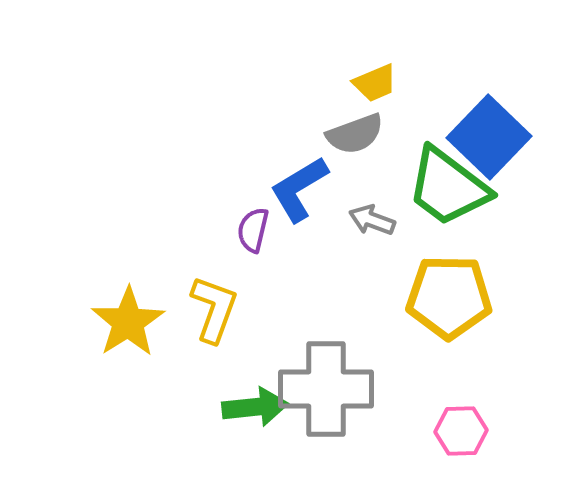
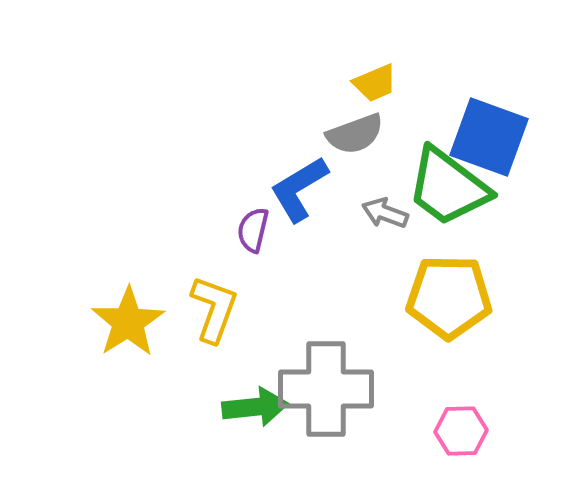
blue square: rotated 24 degrees counterclockwise
gray arrow: moved 13 px right, 7 px up
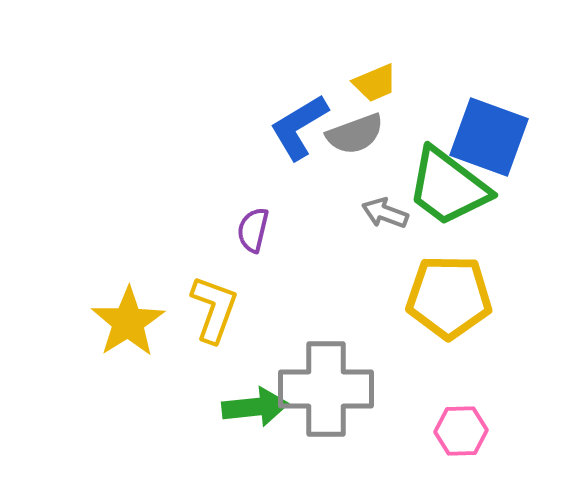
blue L-shape: moved 62 px up
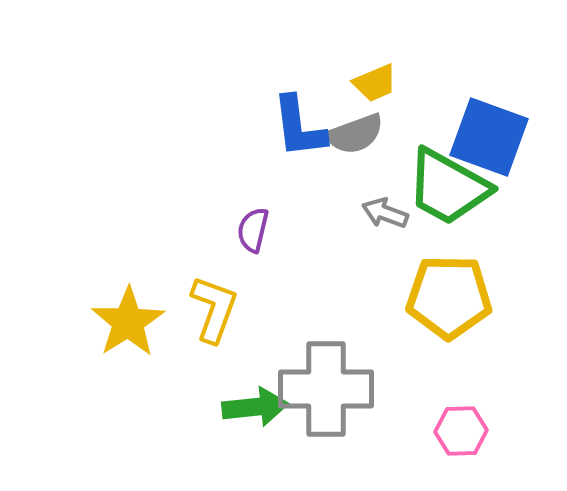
blue L-shape: rotated 66 degrees counterclockwise
green trapezoid: rotated 8 degrees counterclockwise
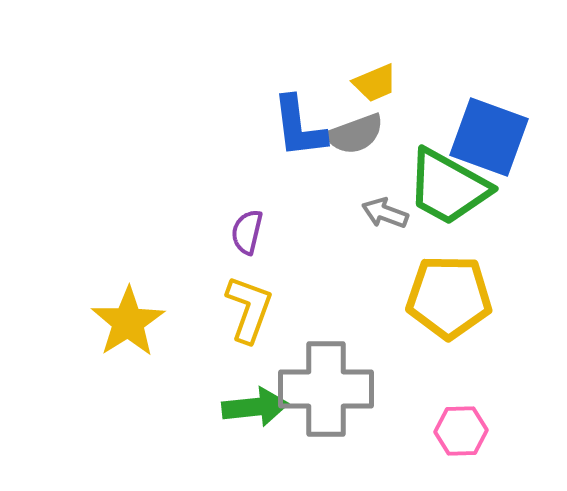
purple semicircle: moved 6 px left, 2 px down
yellow L-shape: moved 35 px right
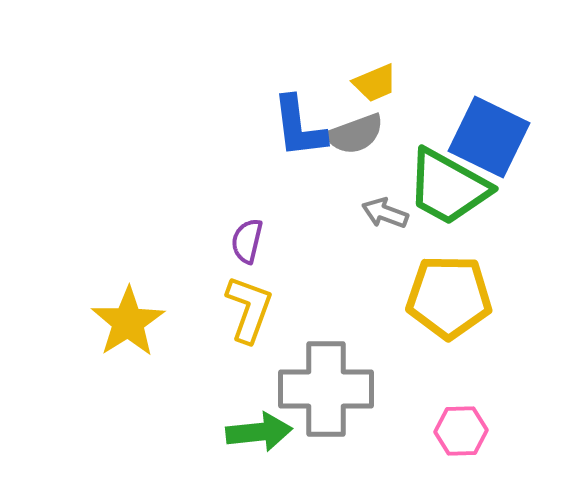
blue square: rotated 6 degrees clockwise
purple semicircle: moved 9 px down
green arrow: moved 4 px right, 25 px down
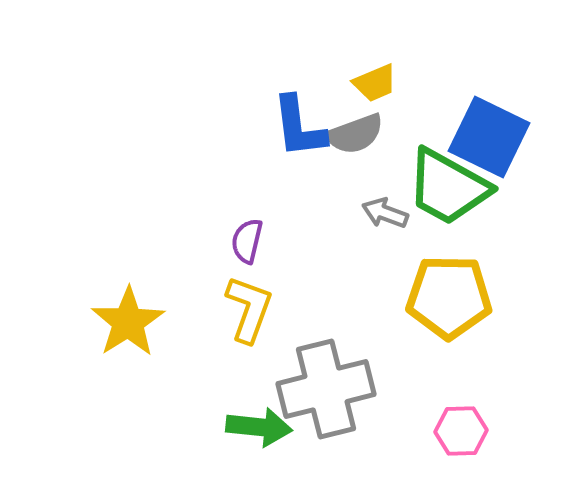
gray cross: rotated 14 degrees counterclockwise
green arrow: moved 5 px up; rotated 12 degrees clockwise
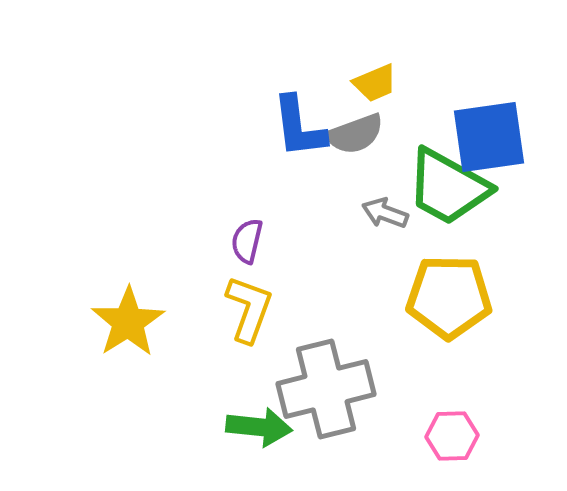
blue square: rotated 34 degrees counterclockwise
pink hexagon: moved 9 px left, 5 px down
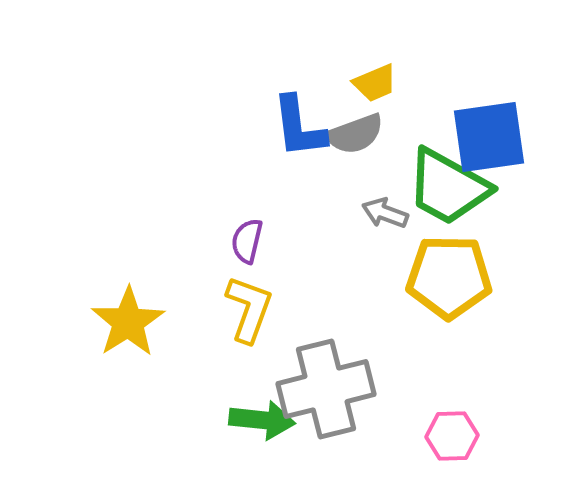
yellow pentagon: moved 20 px up
green arrow: moved 3 px right, 7 px up
